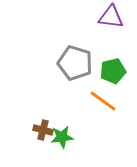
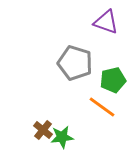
purple triangle: moved 5 px left, 5 px down; rotated 12 degrees clockwise
green pentagon: moved 9 px down
orange line: moved 1 px left, 6 px down
brown cross: rotated 24 degrees clockwise
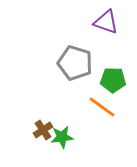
green pentagon: rotated 15 degrees clockwise
brown cross: rotated 18 degrees clockwise
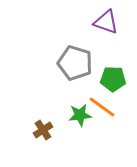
green pentagon: moved 1 px up
green star: moved 18 px right, 22 px up
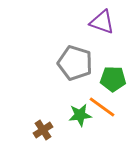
purple triangle: moved 4 px left
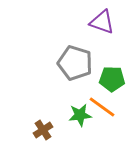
green pentagon: moved 1 px left
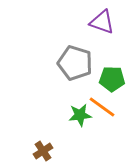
brown cross: moved 21 px down
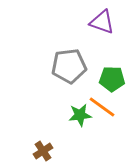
gray pentagon: moved 6 px left, 3 px down; rotated 24 degrees counterclockwise
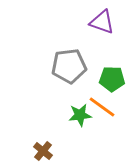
brown cross: rotated 18 degrees counterclockwise
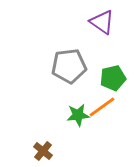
purple triangle: rotated 16 degrees clockwise
green pentagon: moved 1 px right, 1 px up; rotated 15 degrees counterclockwise
orange line: rotated 72 degrees counterclockwise
green star: moved 2 px left
